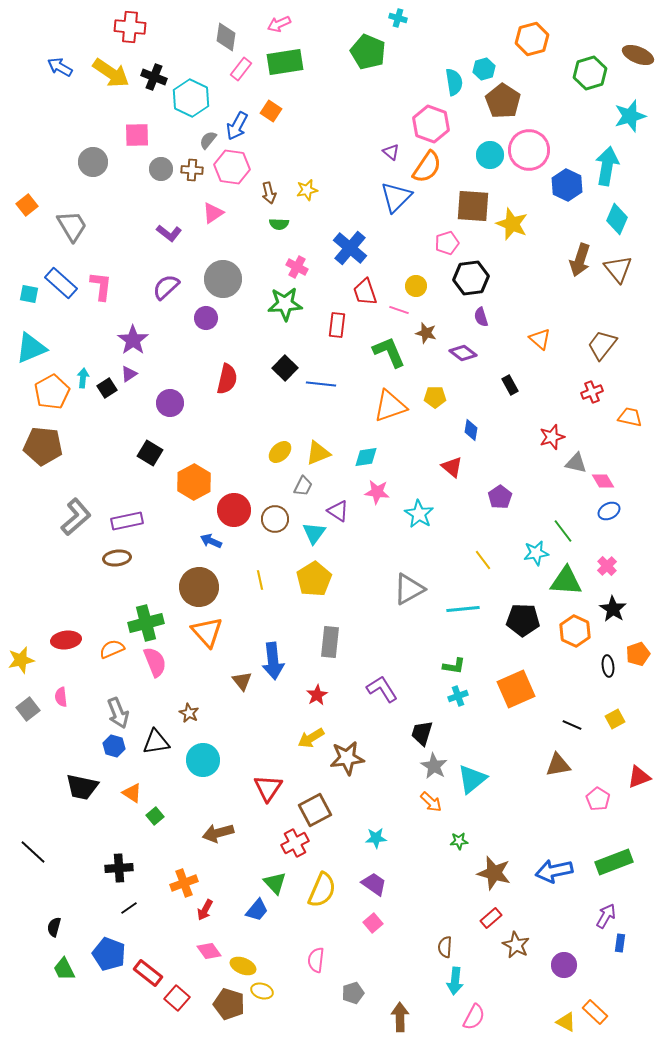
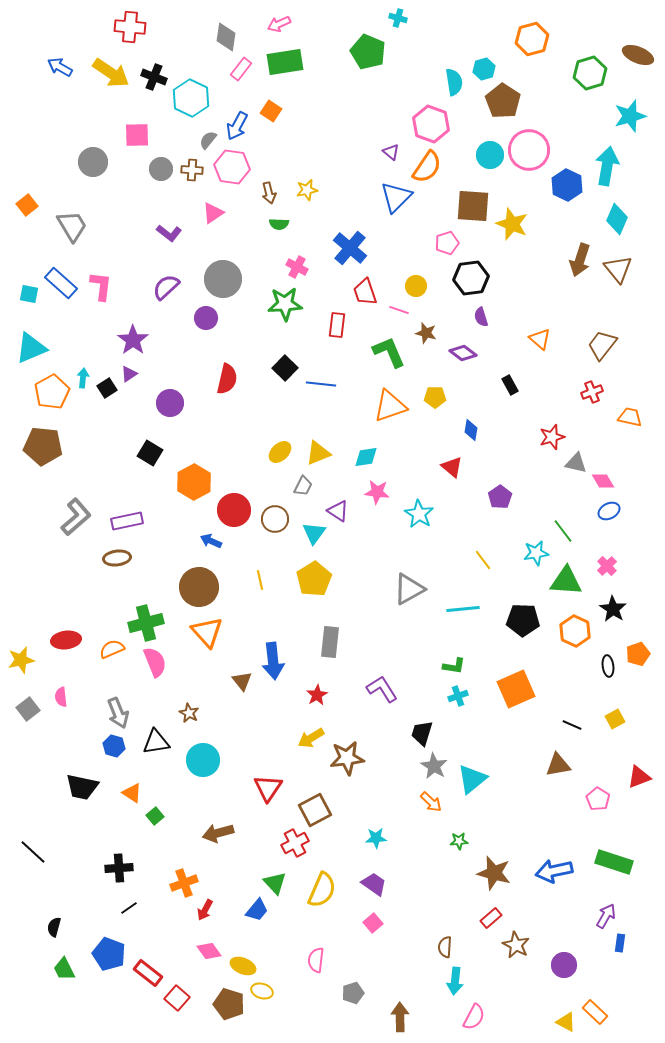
green rectangle at (614, 862): rotated 39 degrees clockwise
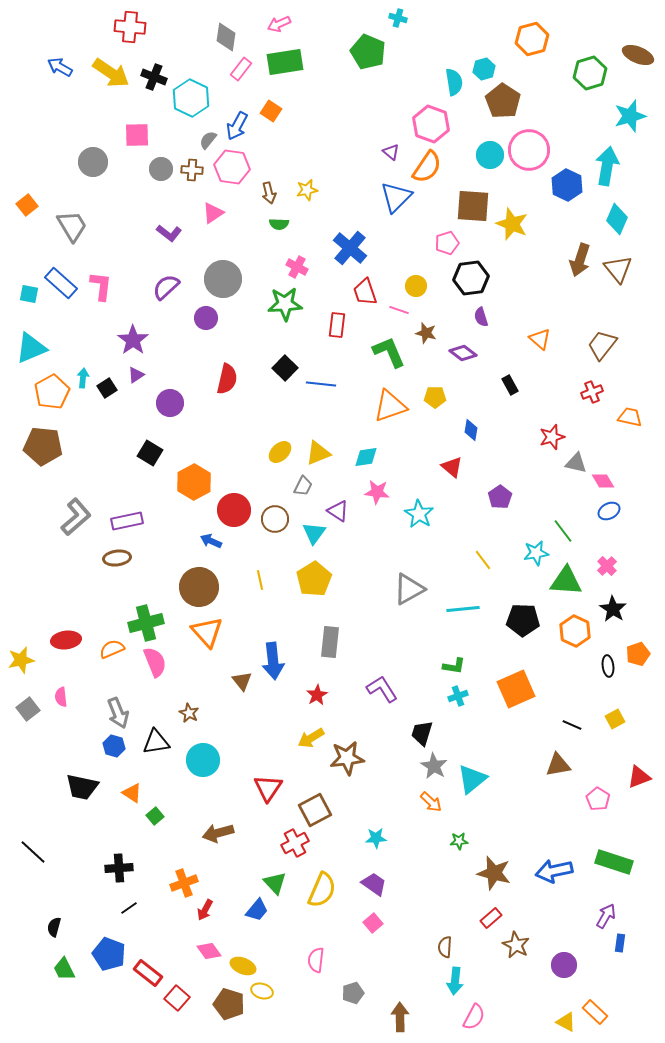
purple triangle at (129, 374): moved 7 px right, 1 px down
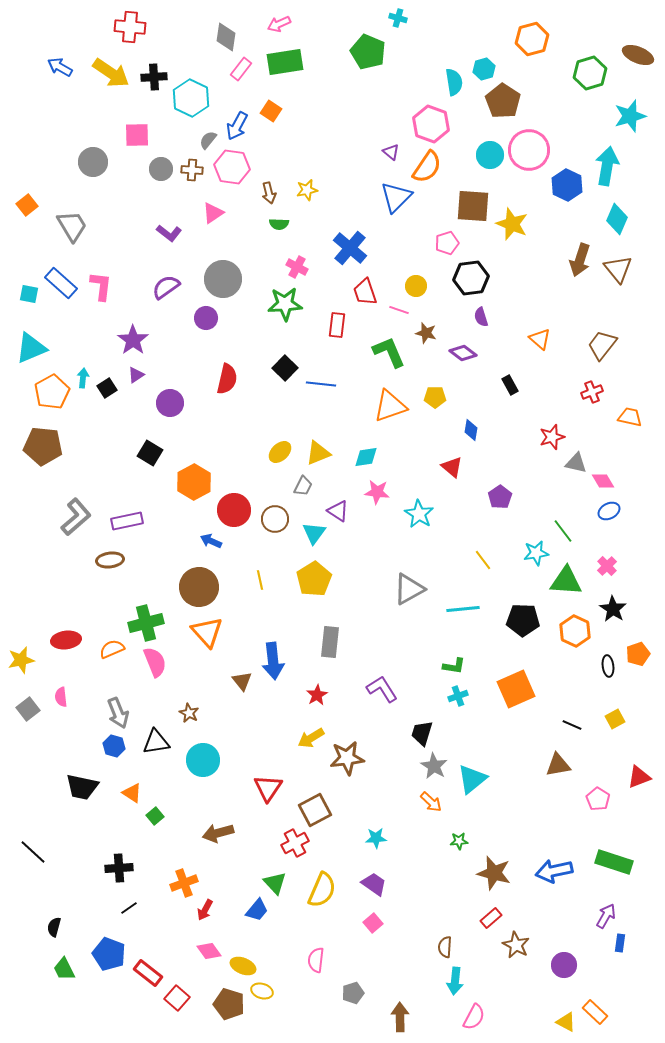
black cross at (154, 77): rotated 25 degrees counterclockwise
purple semicircle at (166, 287): rotated 8 degrees clockwise
brown ellipse at (117, 558): moved 7 px left, 2 px down
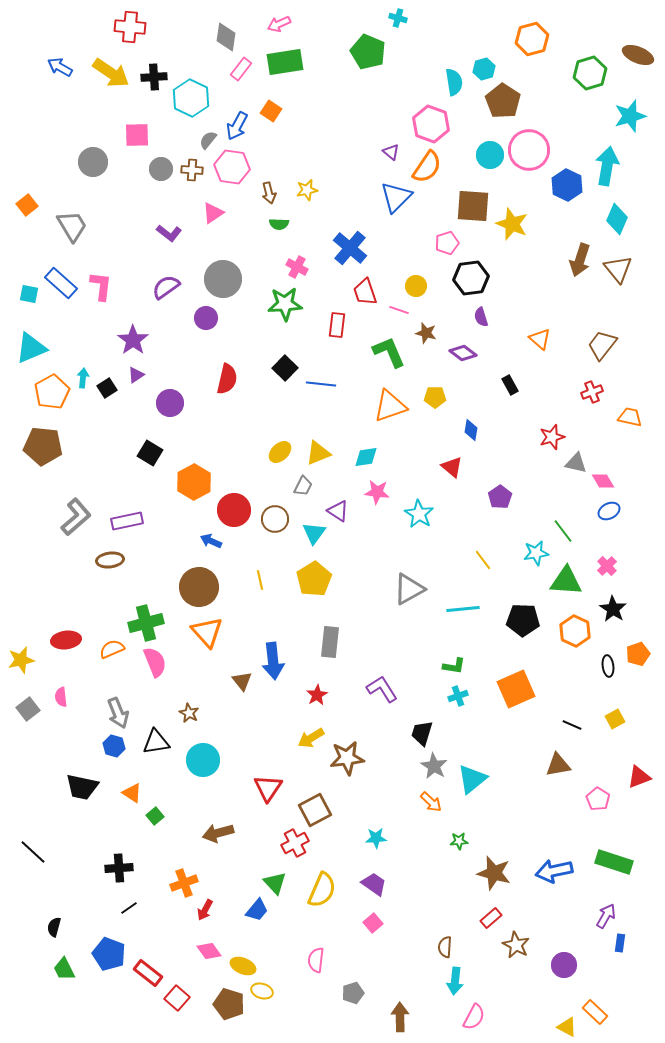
yellow triangle at (566, 1022): moved 1 px right, 5 px down
